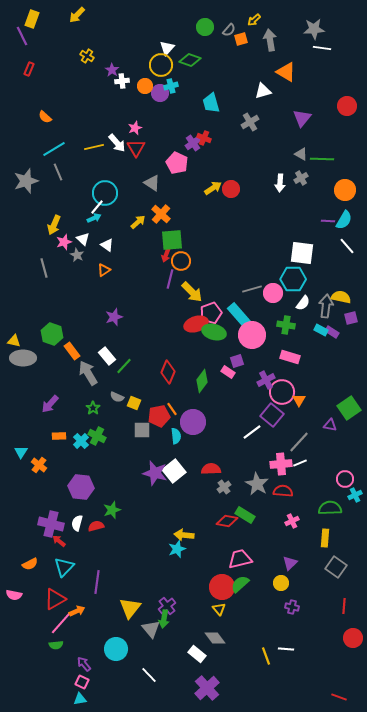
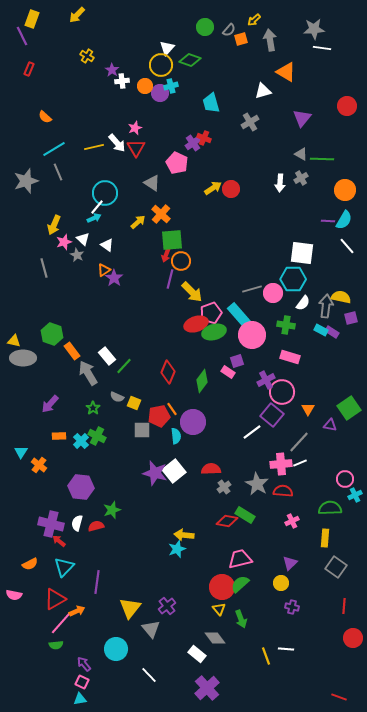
purple star at (114, 317): moved 39 px up; rotated 18 degrees counterclockwise
green ellipse at (214, 332): rotated 30 degrees counterclockwise
orange triangle at (299, 400): moved 9 px right, 9 px down
green arrow at (164, 619): moved 77 px right; rotated 30 degrees counterclockwise
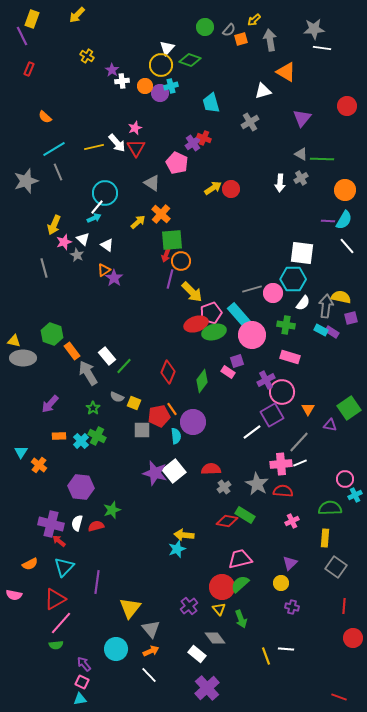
purple square at (272, 415): rotated 20 degrees clockwise
purple cross at (167, 606): moved 22 px right
orange arrow at (77, 611): moved 74 px right, 40 px down
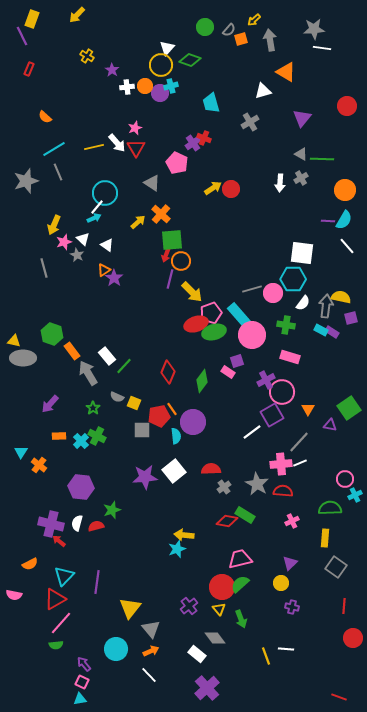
white cross at (122, 81): moved 5 px right, 6 px down
purple star at (155, 473): moved 10 px left, 4 px down; rotated 20 degrees counterclockwise
cyan triangle at (64, 567): moved 9 px down
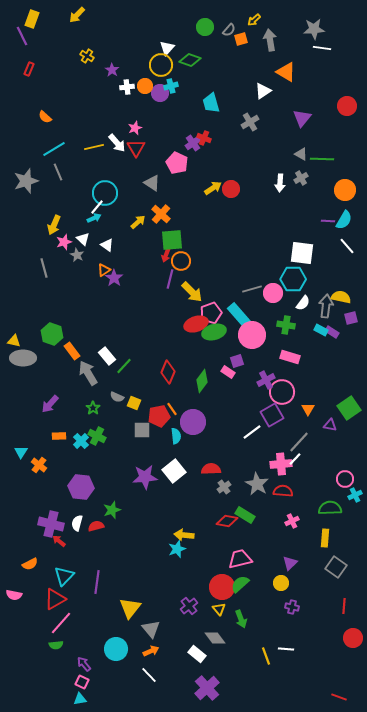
white triangle at (263, 91): rotated 18 degrees counterclockwise
white line at (300, 463): moved 5 px left, 4 px up; rotated 24 degrees counterclockwise
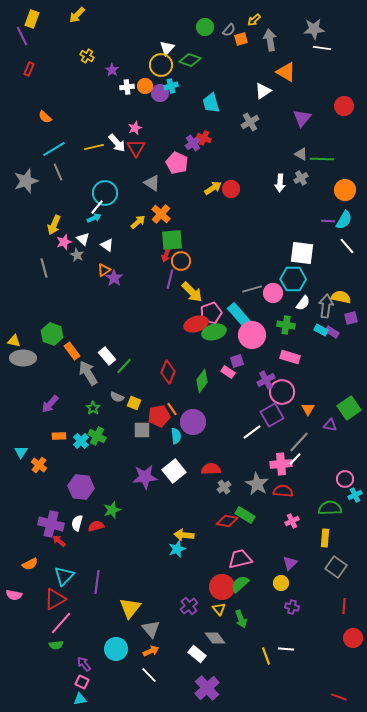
red circle at (347, 106): moved 3 px left
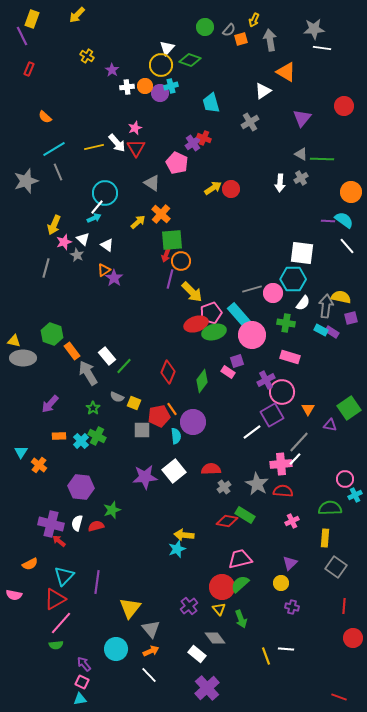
yellow arrow at (254, 20): rotated 24 degrees counterclockwise
orange circle at (345, 190): moved 6 px right, 2 px down
cyan semicircle at (344, 220): rotated 84 degrees counterclockwise
gray line at (44, 268): moved 2 px right; rotated 30 degrees clockwise
green cross at (286, 325): moved 2 px up
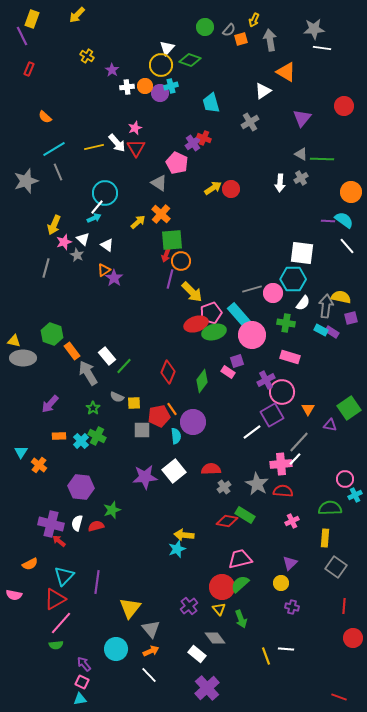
gray triangle at (152, 183): moved 7 px right
yellow square at (134, 403): rotated 24 degrees counterclockwise
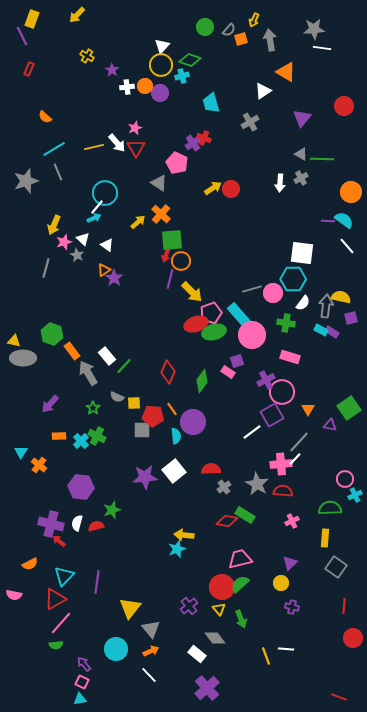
white triangle at (167, 48): moved 5 px left, 2 px up
cyan cross at (171, 86): moved 11 px right, 10 px up
red pentagon at (159, 416): moved 6 px left; rotated 15 degrees clockwise
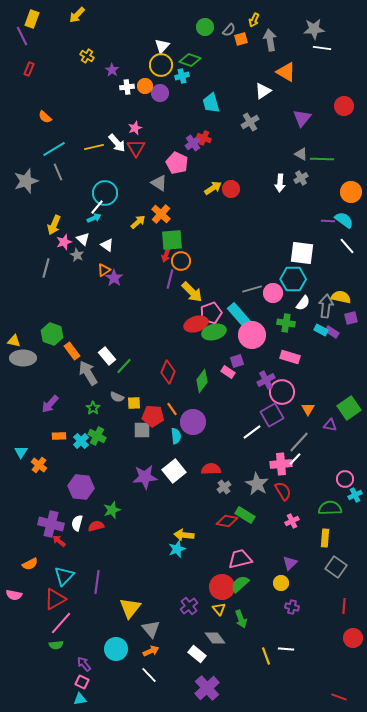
red semicircle at (283, 491): rotated 54 degrees clockwise
